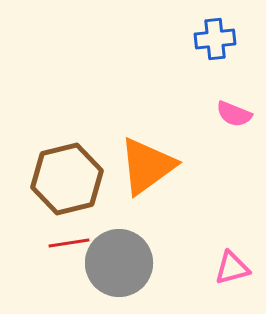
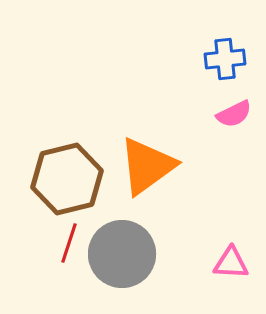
blue cross: moved 10 px right, 20 px down
pink semicircle: rotated 48 degrees counterclockwise
red line: rotated 63 degrees counterclockwise
gray circle: moved 3 px right, 9 px up
pink triangle: moved 1 px left, 5 px up; rotated 18 degrees clockwise
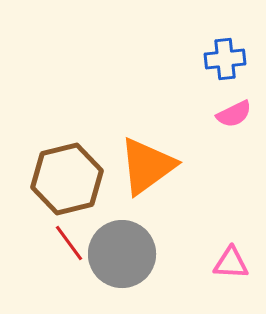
red line: rotated 54 degrees counterclockwise
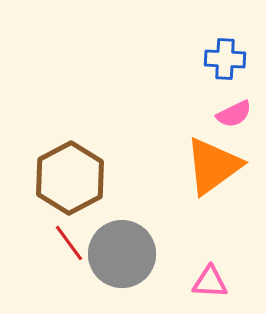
blue cross: rotated 9 degrees clockwise
orange triangle: moved 66 px right
brown hexagon: moved 3 px right, 1 px up; rotated 14 degrees counterclockwise
pink triangle: moved 21 px left, 19 px down
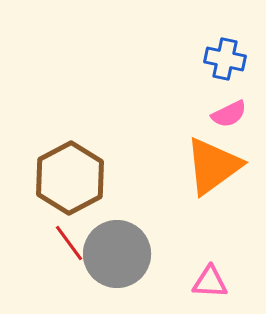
blue cross: rotated 9 degrees clockwise
pink semicircle: moved 5 px left
gray circle: moved 5 px left
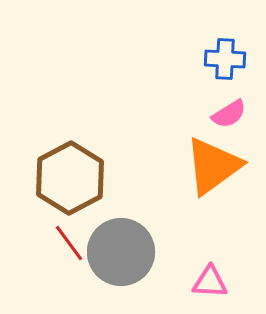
blue cross: rotated 9 degrees counterclockwise
pink semicircle: rotated 6 degrees counterclockwise
gray circle: moved 4 px right, 2 px up
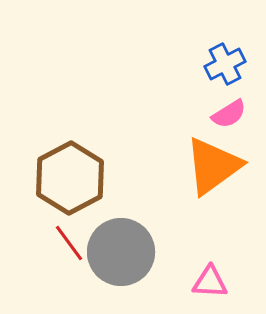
blue cross: moved 5 px down; rotated 30 degrees counterclockwise
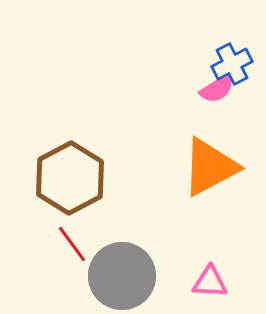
blue cross: moved 7 px right
pink semicircle: moved 12 px left, 25 px up
orange triangle: moved 3 px left, 1 px down; rotated 8 degrees clockwise
red line: moved 3 px right, 1 px down
gray circle: moved 1 px right, 24 px down
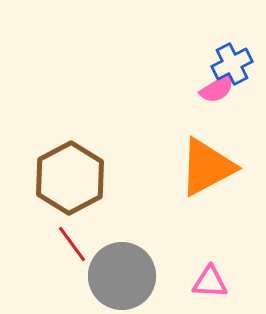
orange triangle: moved 3 px left
